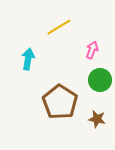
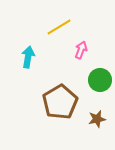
pink arrow: moved 11 px left
cyan arrow: moved 2 px up
brown pentagon: rotated 8 degrees clockwise
brown star: rotated 24 degrees counterclockwise
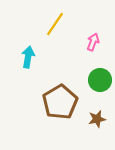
yellow line: moved 4 px left, 3 px up; rotated 25 degrees counterclockwise
pink arrow: moved 12 px right, 8 px up
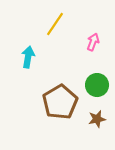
green circle: moved 3 px left, 5 px down
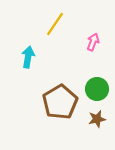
green circle: moved 4 px down
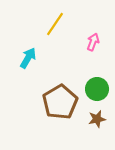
cyan arrow: moved 1 px down; rotated 20 degrees clockwise
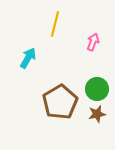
yellow line: rotated 20 degrees counterclockwise
brown star: moved 5 px up
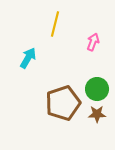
brown pentagon: moved 3 px right, 1 px down; rotated 12 degrees clockwise
brown star: rotated 12 degrees clockwise
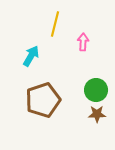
pink arrow: moved 10 px left; rotated 18 degrees counterclockwise
cyan arrow: moved 3 px right, 2 px up
green circle: moved 1 px left, 1 px down
brown pentagon: moved 20 px left, 3 px up
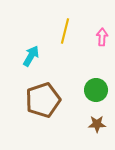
yellow line: moved 10 px right, 7 px down
pink arrow: moved 19 px right, 5 px up
brown star: moved 10 px down
